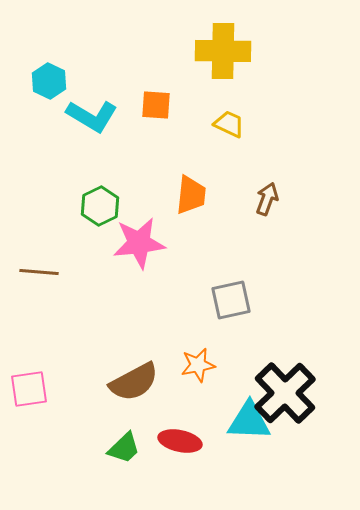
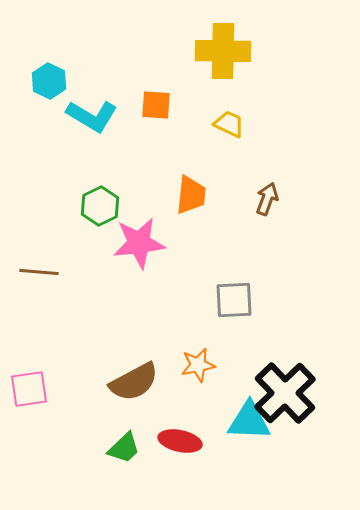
gray square: moved 3 px right; rotated 9 degrees clockwise
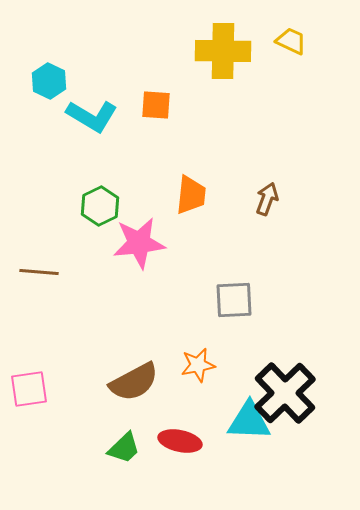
yellow trapezoid: moved 62 px right, 83 px up
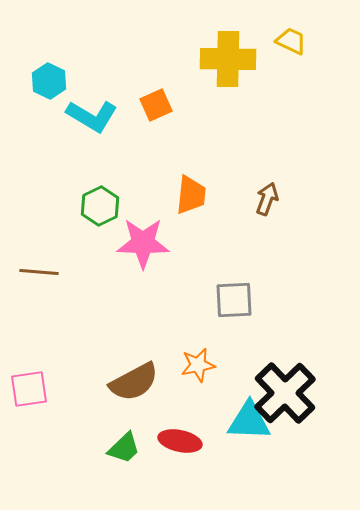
yellow cross: moved 5 px right, 8 px down
orange square: rotated 28 degrees counterclockwise
pink star: moved 4 px right; rotated 8 degrees clockwise
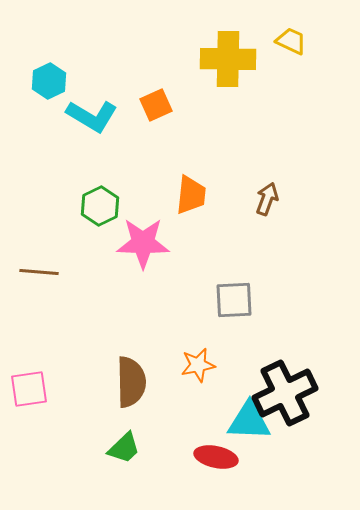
cyan hexagon: rotated 8 degrees clockwise
brown semicircle: moved 3 px left; rotated 63 degrees counterclockwise
black cross: rotated 18 degrees clockwise
red ellipse: moved 36 px right, 16 px down
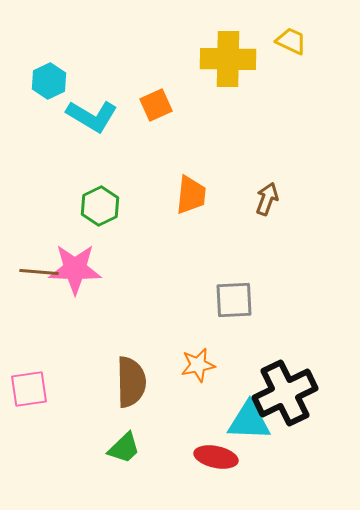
pink star: moved 68 px left, 26 px down
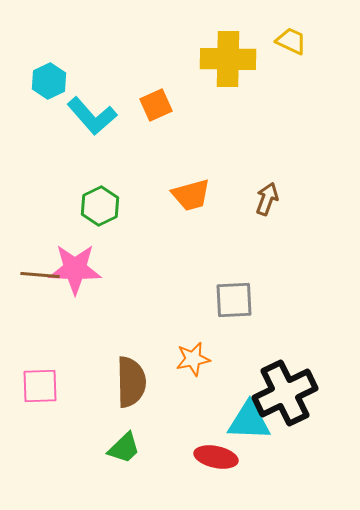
cyan L-shape: rotated 18 degrees clockwise
orange trapezoid: rotated 69 degrees clockwise
brown line: moved 1 px right, 3 px down
orange star: moved 5 px left, 6 px up
pink square: moved 11 px right, 3 px up; rotated 6 degrees clockwise
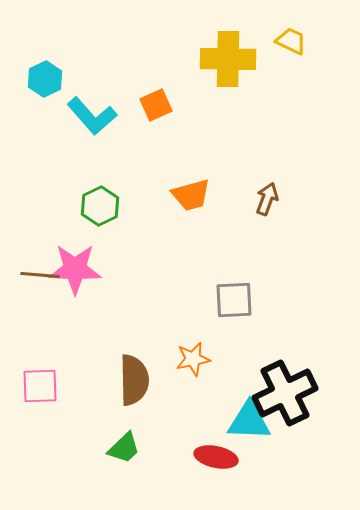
cyan hexagon: moved 4 px left, 2 px up
brown semicircle: moved 3 px right, 2 px up
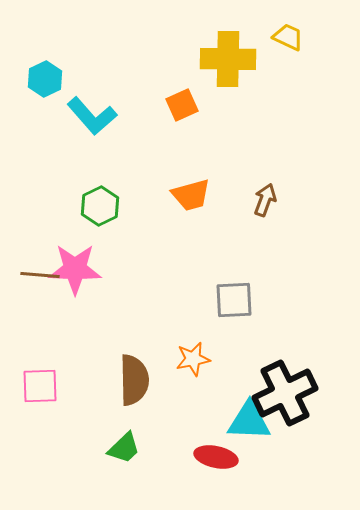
yellow trapezoid: moved 3 px left, 4 px up
orange square: moved 26 px right
brown arrow: moved 2 px left, 1 px down
